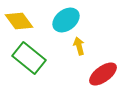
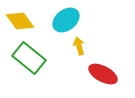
yellow diamond: moved 1 px right
red ellipse: rotated 64 degrees clockwise
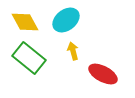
yellow diamond: moved 5 px right, 1 px down; rotated 8 degrees clockwise
yellow arrow: moved 6 px left, 5 px down
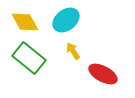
yellow arrow: rotated 18 degrees counterclockwise
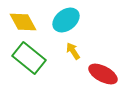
yellow diamond: moved 2 px left
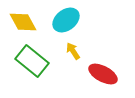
green rectangle: moved 3 px right, 3 px down
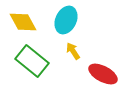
cyan ellipse: rotated 28 degrees counterclockwise
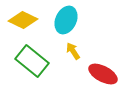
yellow diamond: moved 2 px up; rotated 36 degrees counterclockwise
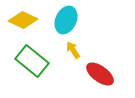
yellow arrow: moved 1 px up
red ellipse: moved 3 px left; rotated 8 degrees clockwise
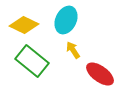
yellow diamond: moved 1 px right, 5 px down
